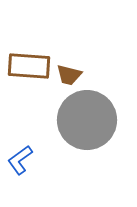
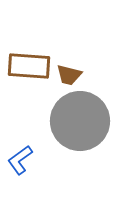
gray circle: moved 7 px left, 1 px down
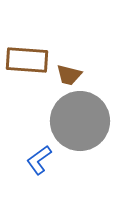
brown rectangle: moved 2 px left, 6 px up
blue L-shape: moved 19 px right
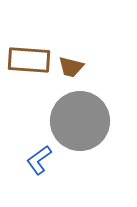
brown rectangle: moved 2 px right
brown trapezoid: moved 2 px right, 8 px up
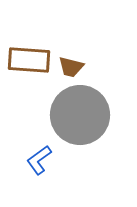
gray circle: moved 6 px up
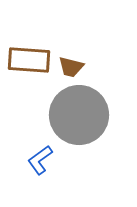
gray circle: moved 1 px left
blue L-shape: moved 1 px right
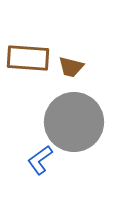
brown rectangle: moved 1 px left, 2 px up
gray circle: moved 5 px left, 7 px down
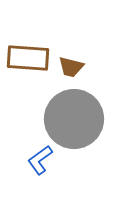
gray circle: moved 3 px up
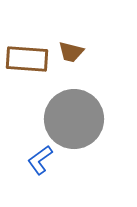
brown rectangle: moved 1 px left, 1 px down
brown trapezoid: moved 15 px up
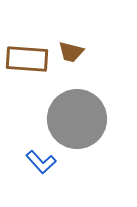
gray circle: moved 3 px right
blue L-shape: moved 1 px right, 2 px down; rotated 96 degrees counterclockwise
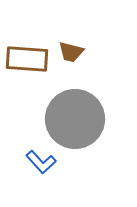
gray circle: moved 2 px left
